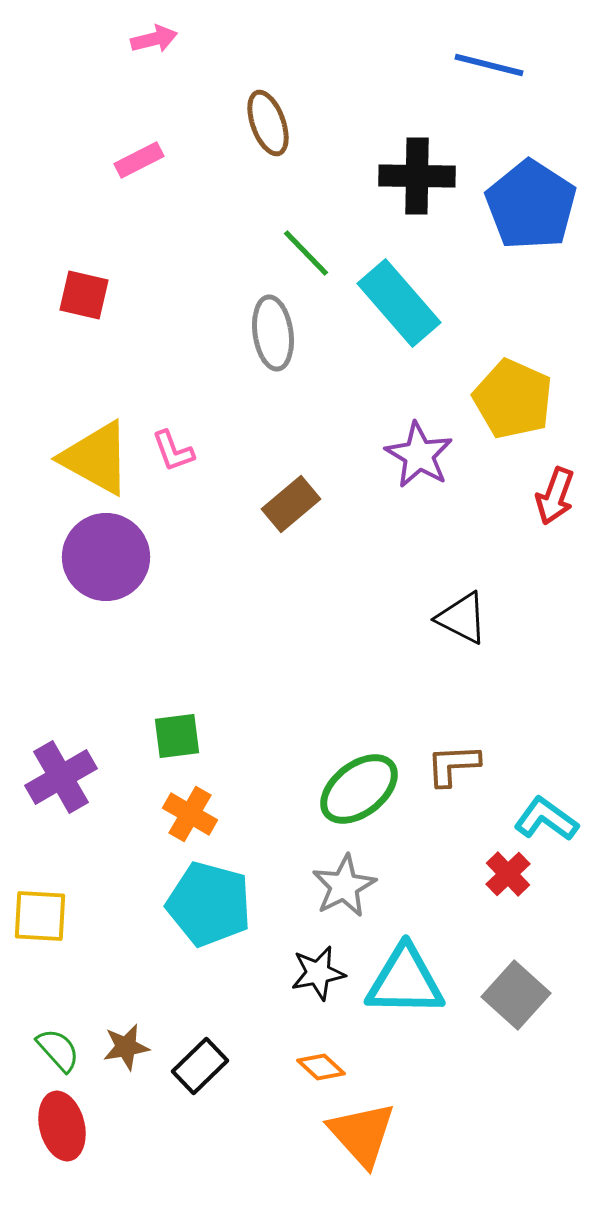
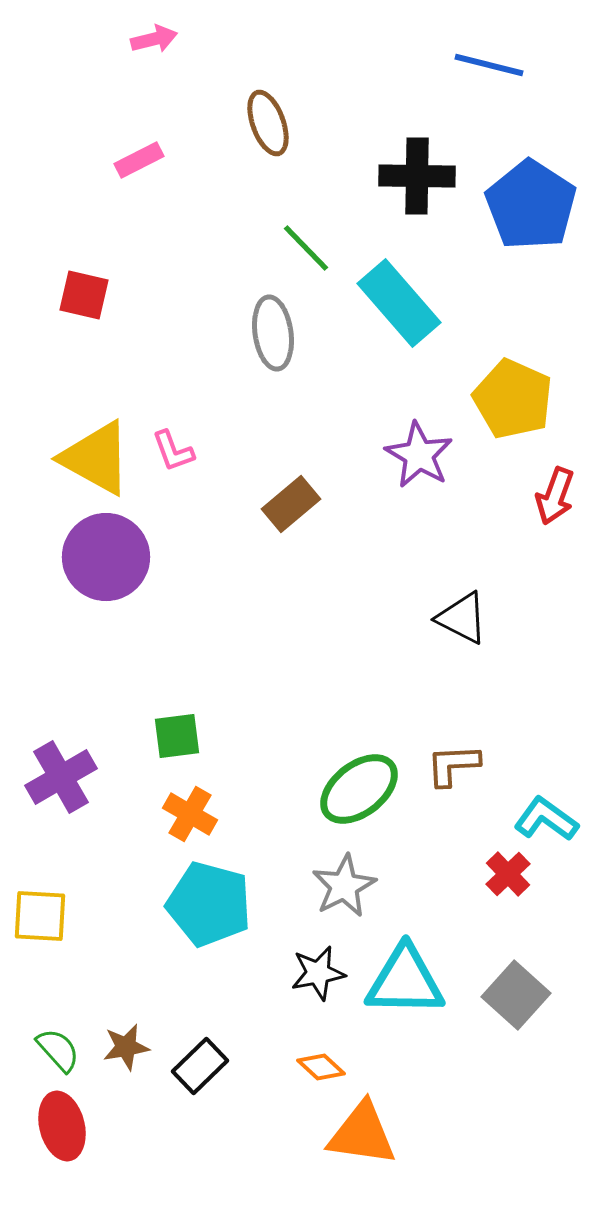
green line: moved 5 px up
orange triangle: rotated 40 degrees counterclockwise
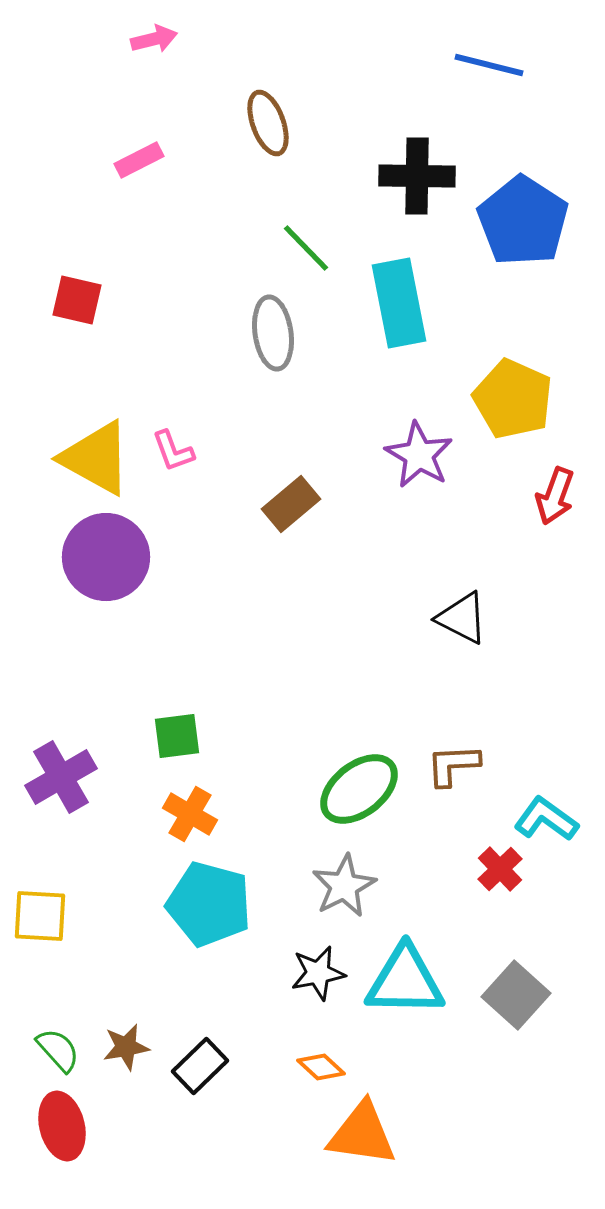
blue pentagon: moved 8 px left, 16 px down
red square: moved 7 px left, 5 px down
cyan rectangle: rotated 30 degrees clockwise
red cross: moved 8 px left, 5 px up
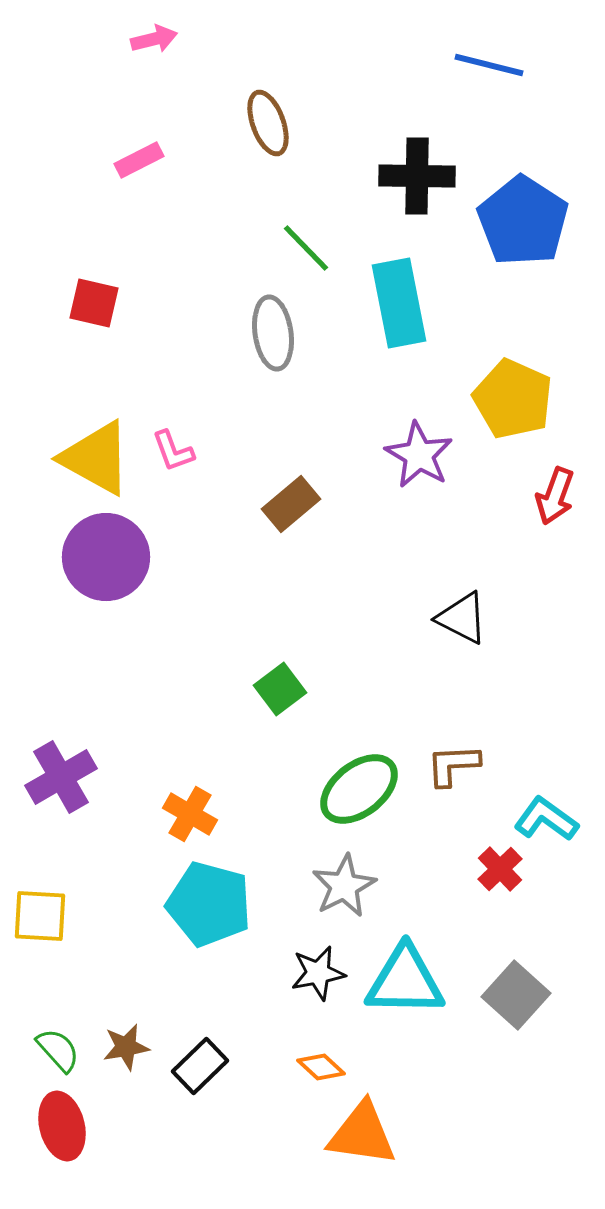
red square: moved 17 px right, 3 px down
green square: moved 103 px right, 47 px up; rotated 30 degrees counterclockwise
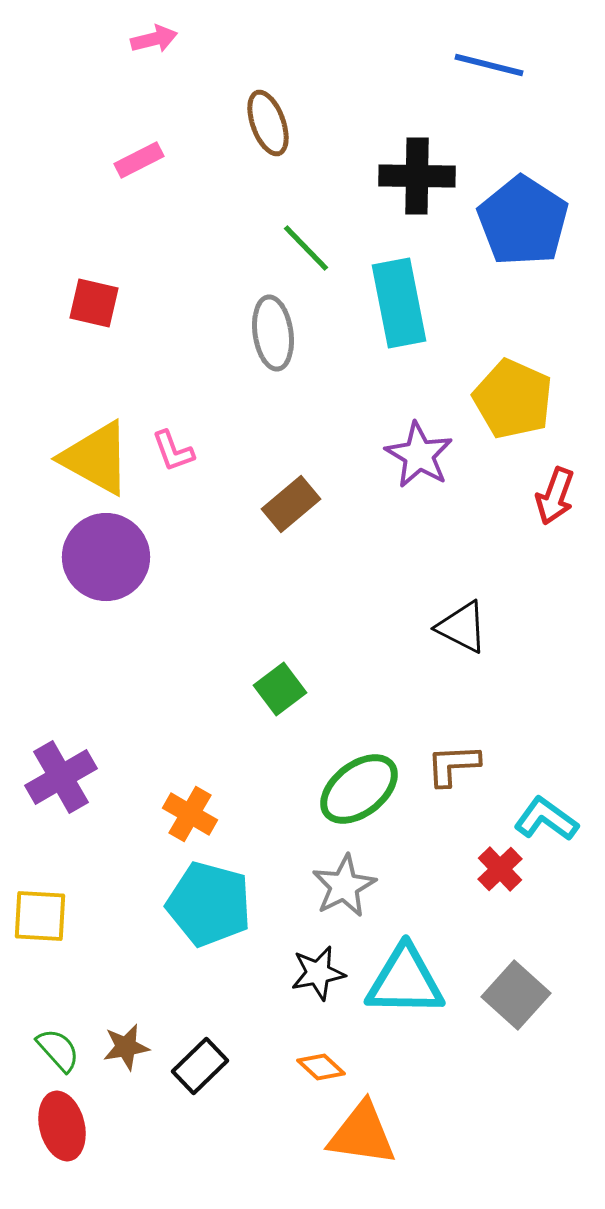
black triangle: moved 9 px down
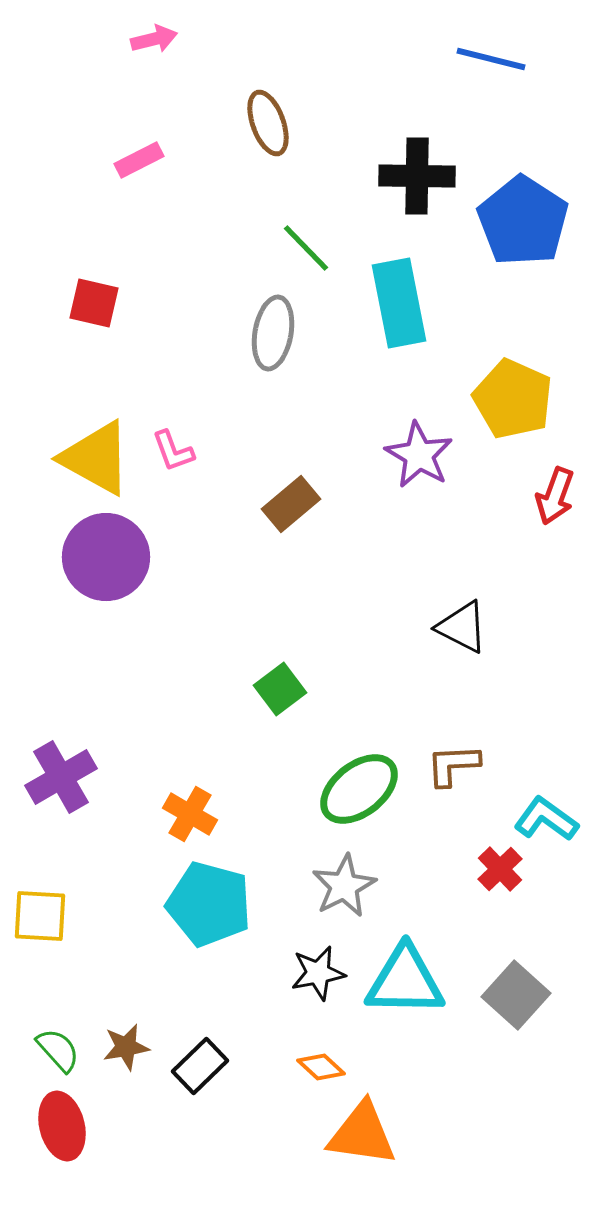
blue line: moved 2 px right, 6 px up
gray ellipse: rotated 18 degrees clockwise
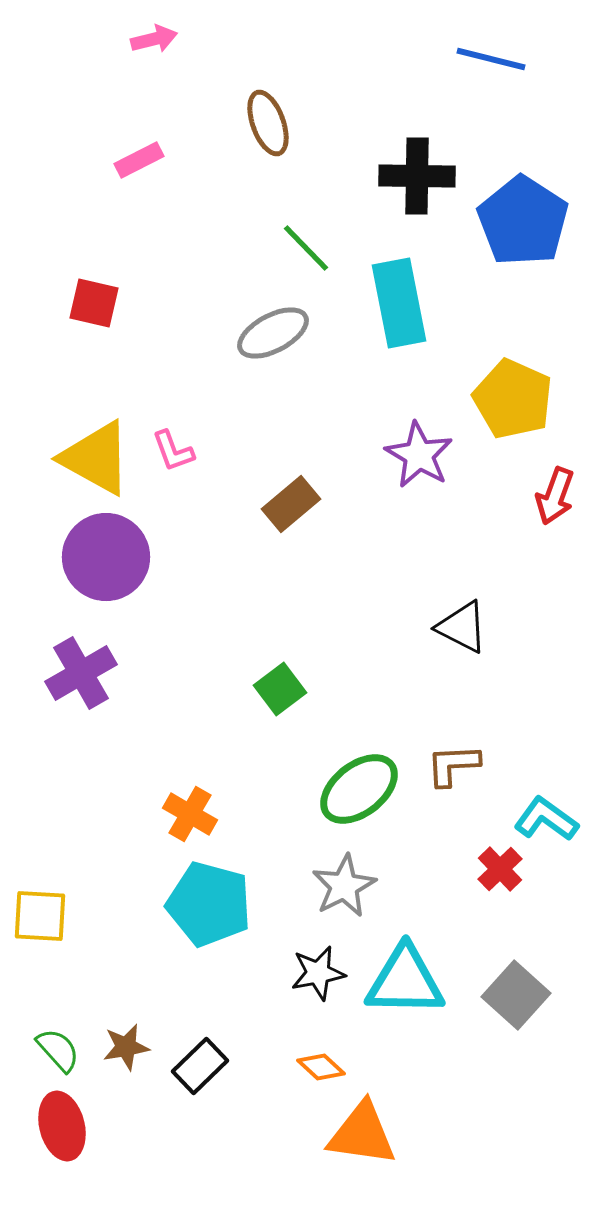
gray ellipse: rotated 52 degrees clockwise
purple cross: moved 20 px right, 104 px up
